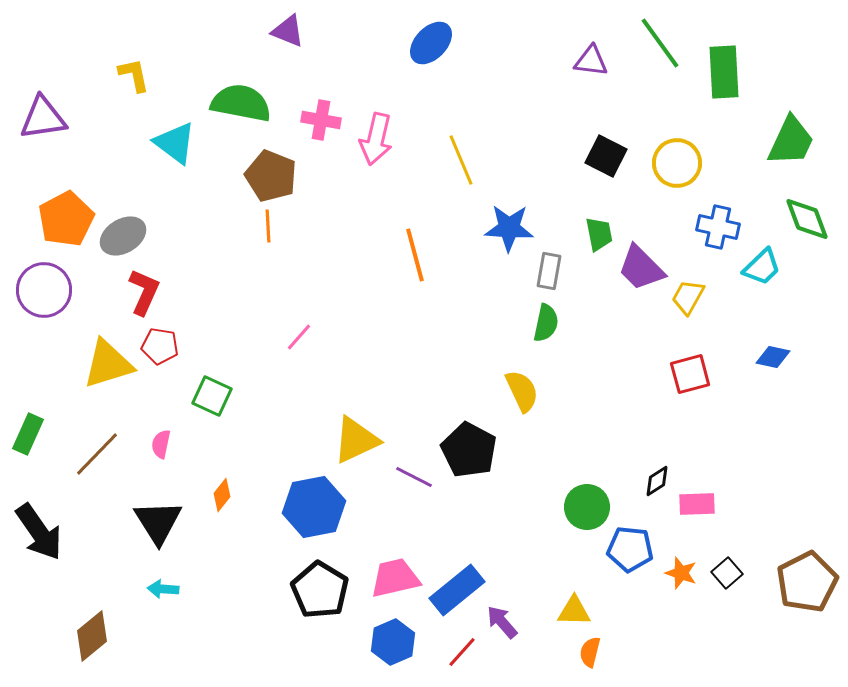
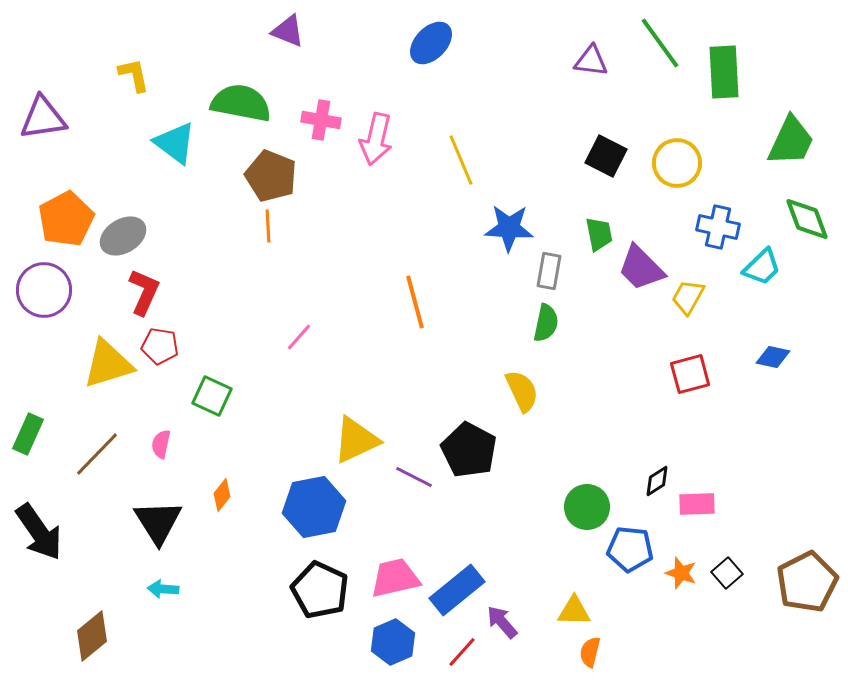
orange line at (415, 255): moved 47 px down
black pentagon at (320, 590): rotated 6 degrees counterclockwise
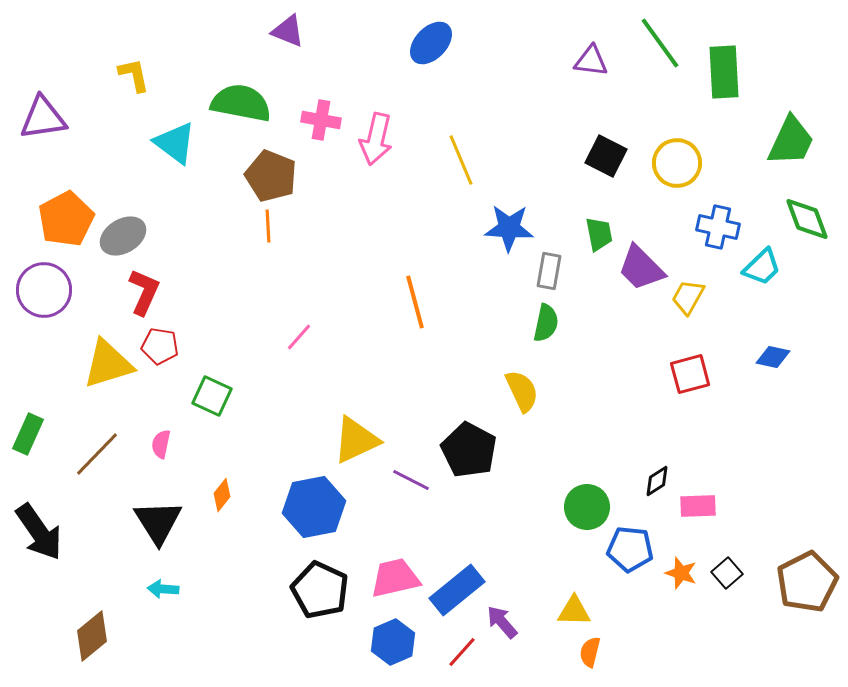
purple line at (414, 477): moved 3 px left, 3 px down
pink rectangle at (697, 504): moved 1 px right, 2 px down
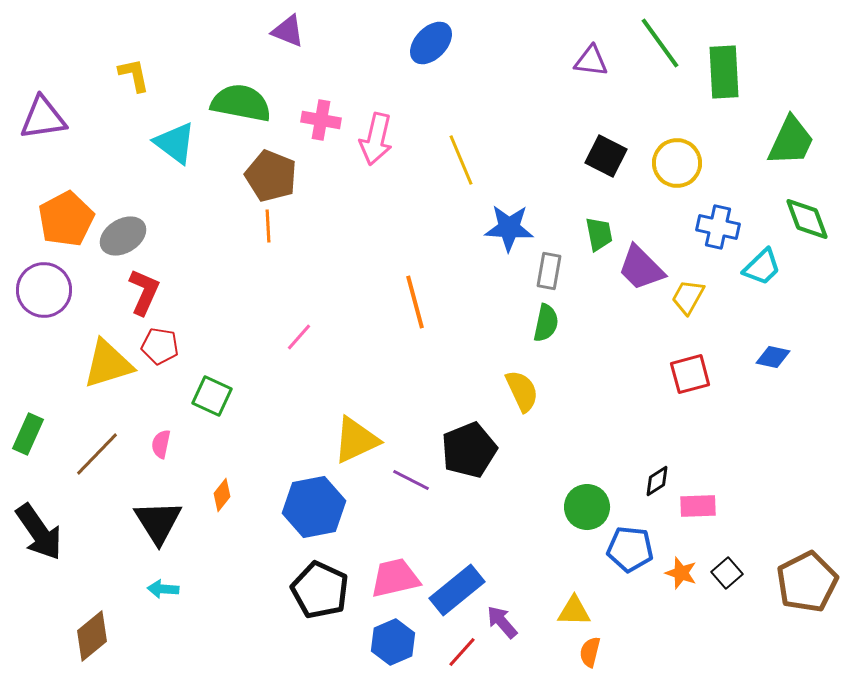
black pentagon at (469, 450): rotated 22 degrees clockwise
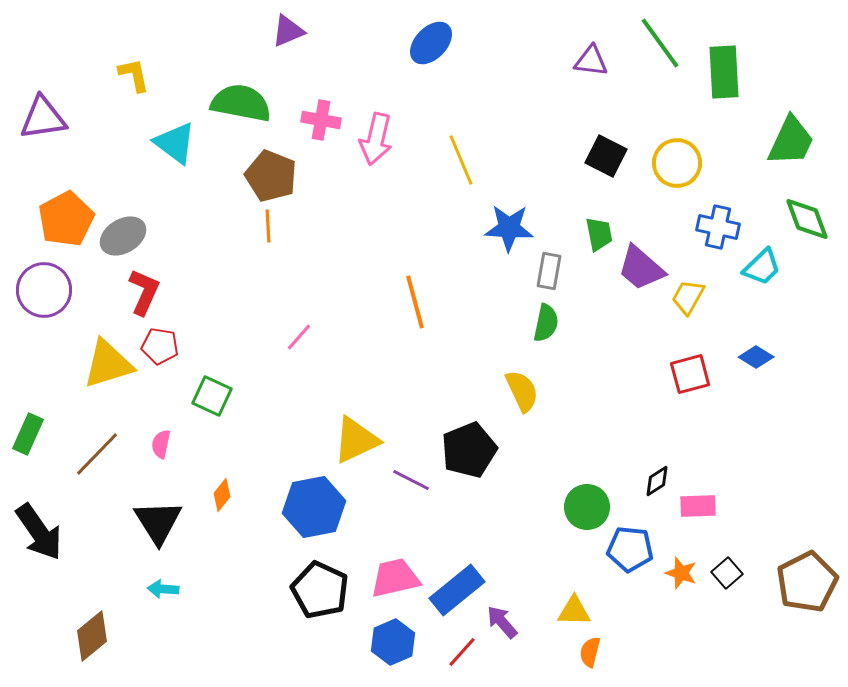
purple triangle at (288, 31): rotated 45 degrees counterclockwise
purple trapezoid at (641, 268): rotated 4 degrees counterclockwise
blue diamond at (773, 357): moved 17 px left; rotated 20 degrees clockwise
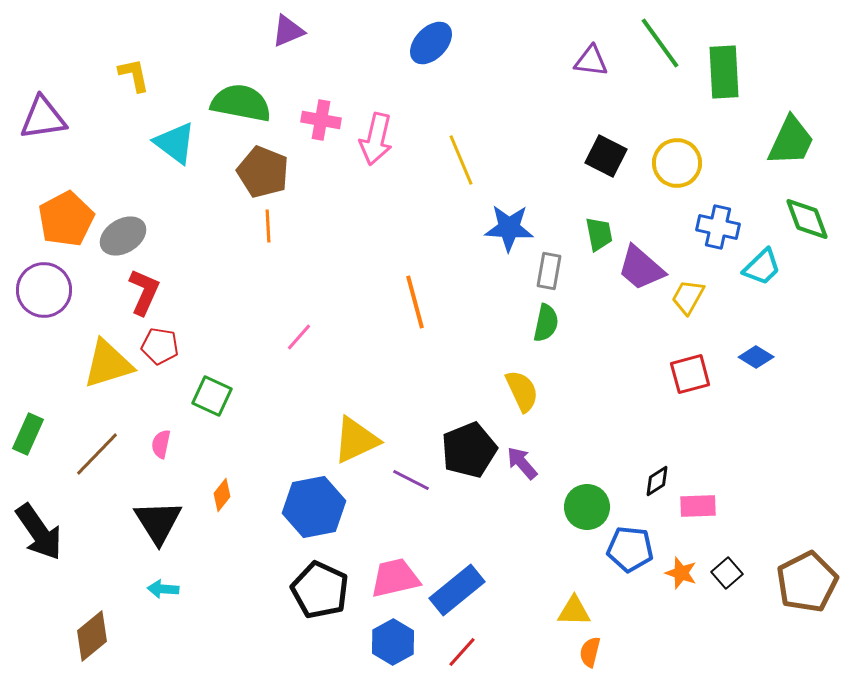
brown pentagon at (271, 176): moved 8 px left, 4 px up
purple arrow at (502, 622): moved 20 px right, 159 px up
blue hexagon at (393, 642): rotated 6 degrees counterclockwise
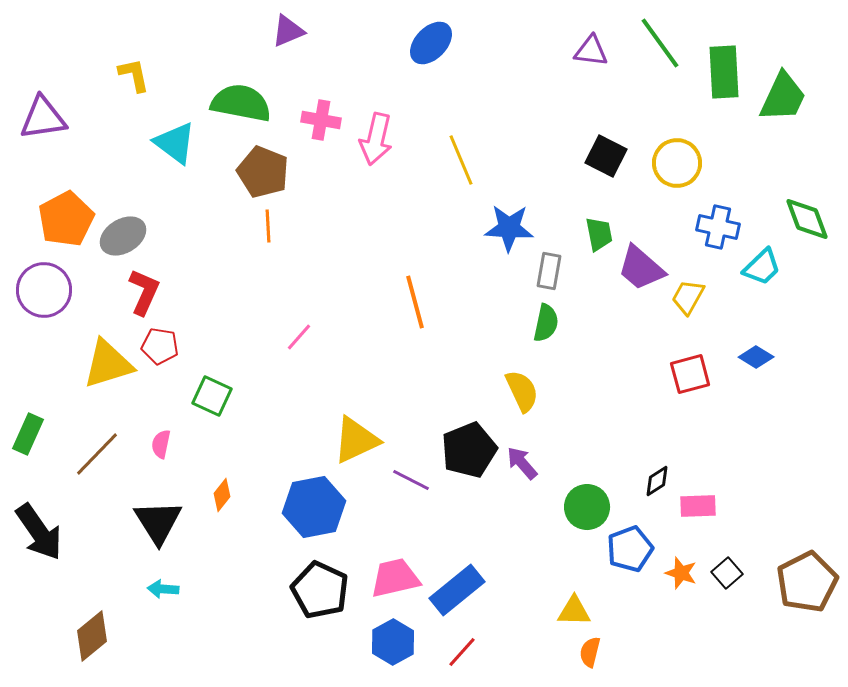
purple triangle at (591, 61): moved 10 px up
green trapezoid at (791, 141): moved 8 px left, 44 px up
blue pentagon at (630, 549): rotated 27 degrees counterclockwise
